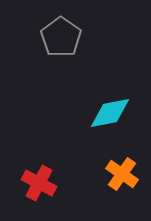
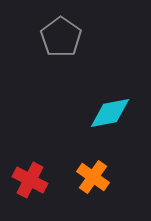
orange cross: moved 29 px left, 3 px down
red cross: moved 9 px left, 3 px up
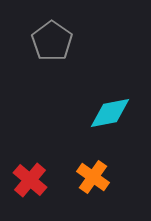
gray pentagon: moved 9 px left, 4 px down
red cross: rotated 12 degrees clockwise
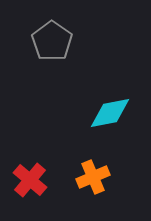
orange cross: rotated 32 degrees clockwise
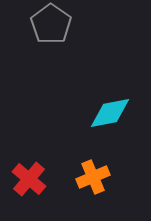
gray pentagon: moved 1 px left, 17 px up
red cross: moved 1 px left, 1 px up
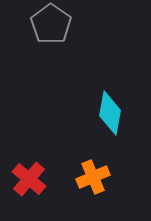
cyan diamond: rotated 69 degrees counterclockwise
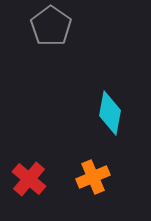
gray pentagon: moved 2 px down
